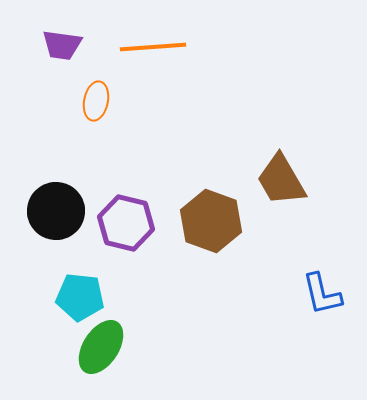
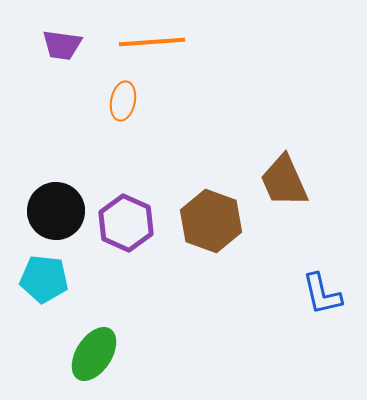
orange line: moved 1 px left, 5 px up
orange ellipse: moved 27 px right
brown trapezoid: moved 3 px right, 1 px down; rotated 6 degrees clockwise
purple hexagon: rotated 10 degrees clockwise
cyan pentagon: moved 36 px left, 18 px up
green ellipse: moved 7 px left, 7 px down
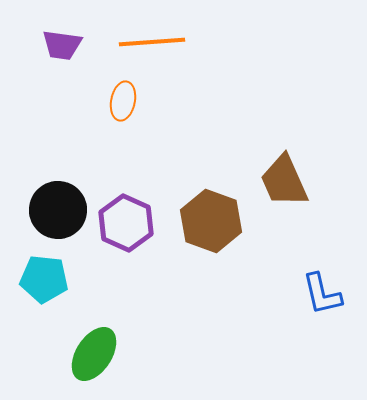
black circle: moved 2 px right, 1 px up
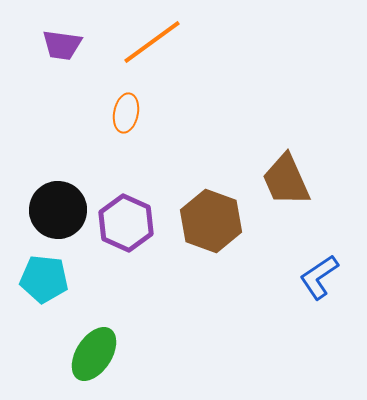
orange line: rotated 32 degrees counterclockwise
orange ellipse: moved 3 px right, 12 px down
brown trapezoid: moved 2 px right, 1 px up
blue L-shape: moved 3 px left, 17 px up; rotated 69 degrees clockwise
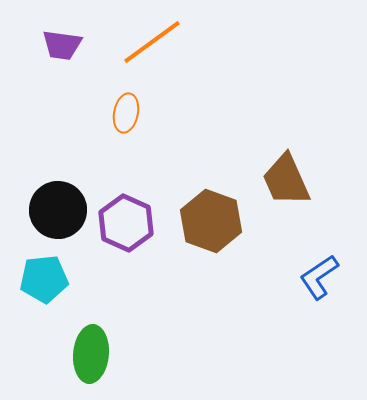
cyan pentagon: rotated 12 degrees counterclockwise
green ellipse: moved 3 px left; rotated 28 degrees counterclockwise
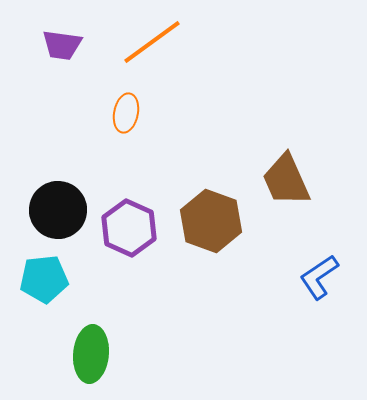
purple hexagon: moved 3 px right, 5 px down
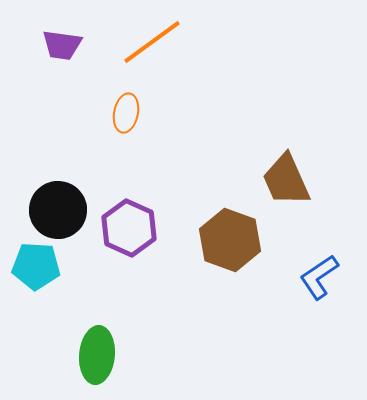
brown hexagon: moved 19 px right, 19 px down
cyan pentagon: moved 8 px left, 13 px up; rotated 9 degrees clockwise
green ellipse: moved 6 px right, 1 px down
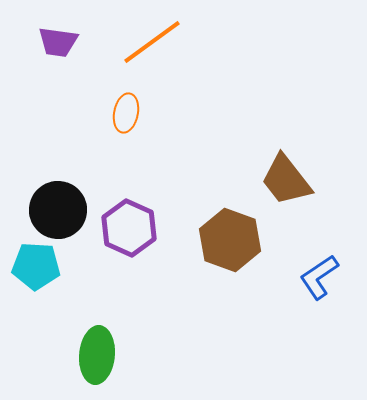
purple trapezoid: moved 4 px left, 3 px up
brown trapezoid: rotated 14 degrees counterclockwise
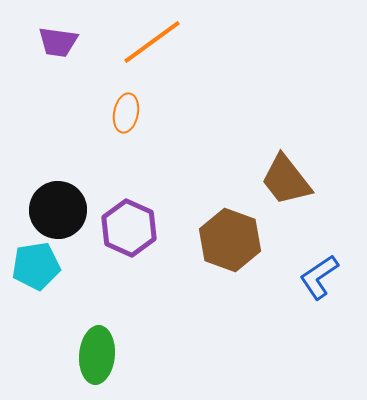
cyan pentagon: rotated 12 degrees counterclockwise
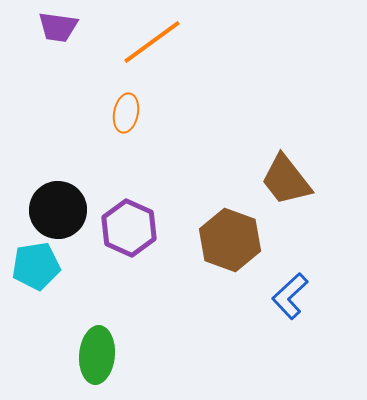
purple trapezoid: moved 15 px up
blue L-shape: moved 29 px left, 19 px down; rotated 9 degrees counterclockwise
